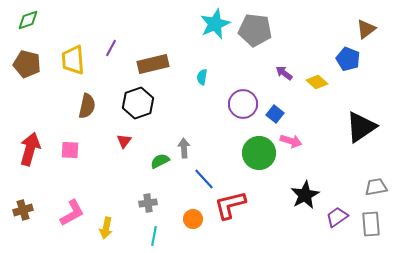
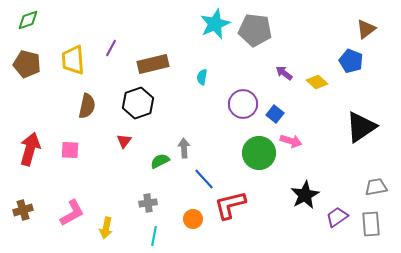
blue pentagon: moved 3 px right, 2 px down
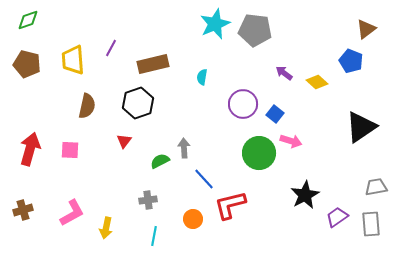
gray cross: moved 3 px up
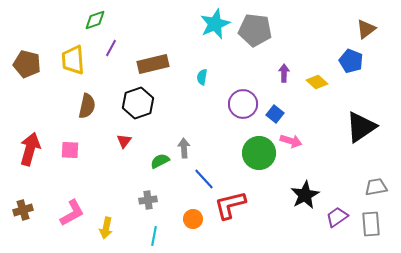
green diamond: moved 67 px right
purple arrow: rotated 54 degrees clockwise
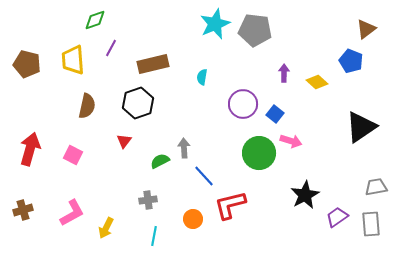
pink square: moved 3 px right, 5 px down; rotated 24 degrees clockwise
blue line: moved 3 px up
yellow arrow: rotated 15 degrees clockwise
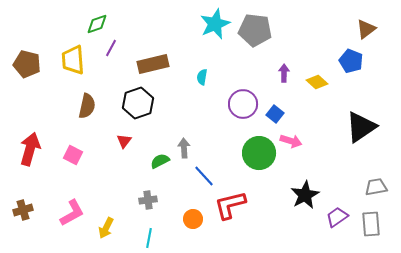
green diamond: moved 2 px right, 4 px down
cyan line: moved 5 px left, 2 px down
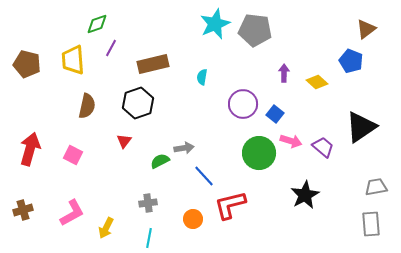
gray arrow: rotated 84 degrees clockwise
gray cross: moved 3 px down
purple trapezoid: moved 14 px left, 70 px up; rotated 75 degrees clockwise
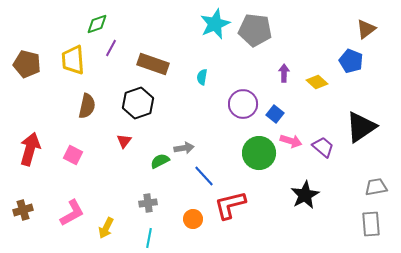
brown rectangle: rotated 32 degrees clockwise
